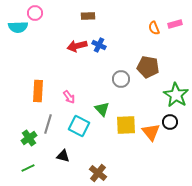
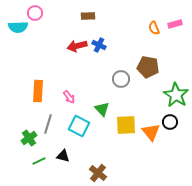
green line: moved 11 px right, 7 px up
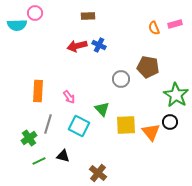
cyan semicircle: moved 1 px left, 2 px up
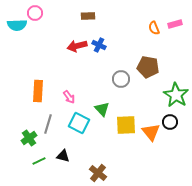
cyan square: moved 3 px up
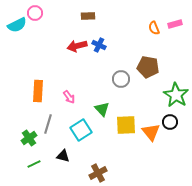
cyan semicircle: rotated 24 degrees counterclockwise
cyan square: moved 2 px right, 7 px down; rotated 30 degrees clockwise
green line: moved 5 px left, 3 px down
brown cross: rotated 24 degrees clockwise
